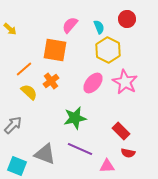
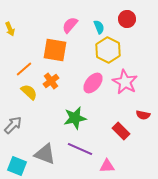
yellow arrow: rotated 24 degrees clockwise
red semicircle: moved 15 px right, 38 px up
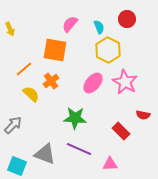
pink semicircle: moved 1 px up
yellow semicircle: moved 2 px right, 2 px down
green star: rotated 15 degrees clockwise
purple line: moved 1 px left
pink triangle: moved 3 px right, 2 px up
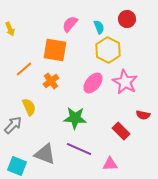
yellow semicircle: moved 2 px left, 13 px down; rotated 24 degrees clockwise
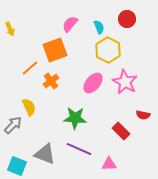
orange square: rotated 30 degrees counterclockwise
orange line: moved 6 px right, 1 px up
pink triangle: moved 1 px left
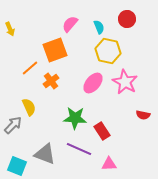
yellow hexagon: moved 1 px down; rotated 15 degrees counterclockwise
red rectangle: moved 19 px left; rotated 12 degrees clockwise
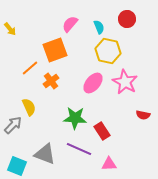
yellow arrow: rotated 16 degrees counterclockwise
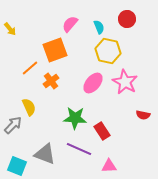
pink triangle: moved 2 px down
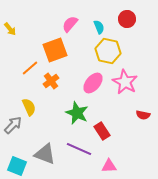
green star: moved 2 px right, 5 px up; rotated 20 degrees clockwise
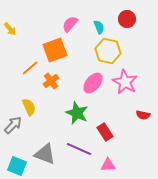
red rectangle: moved 3 px right, 1 px down
pink triangle: moved 1 px left, 1 px up
